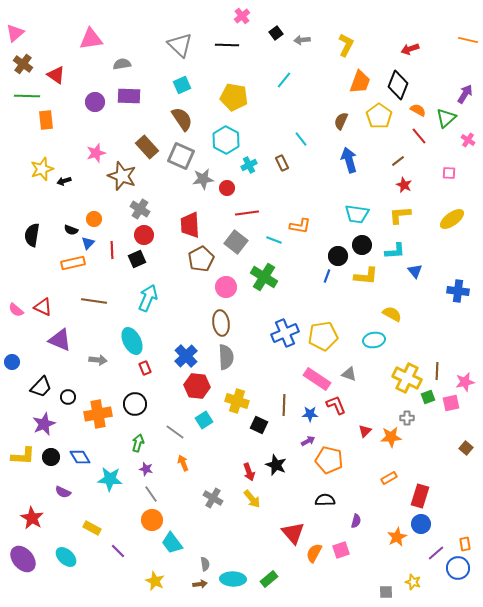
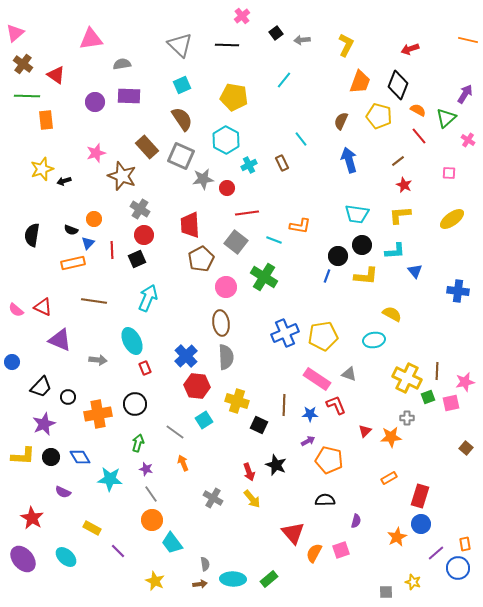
yellow pentagon at (379, 116): rotated 20 degrees counterclockwise
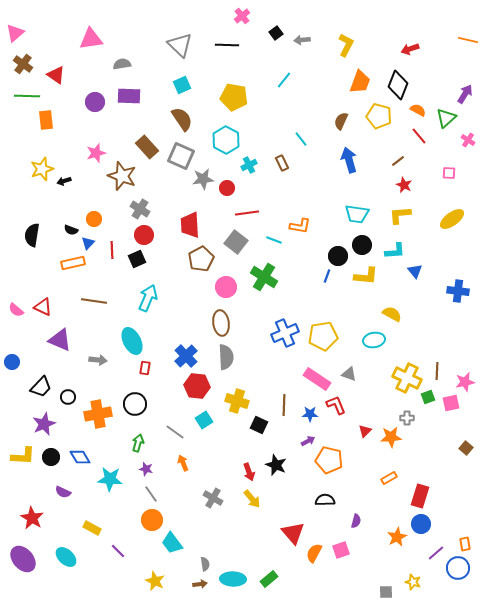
red rectangle at (145, 368): rotated 32 degrees clockwise
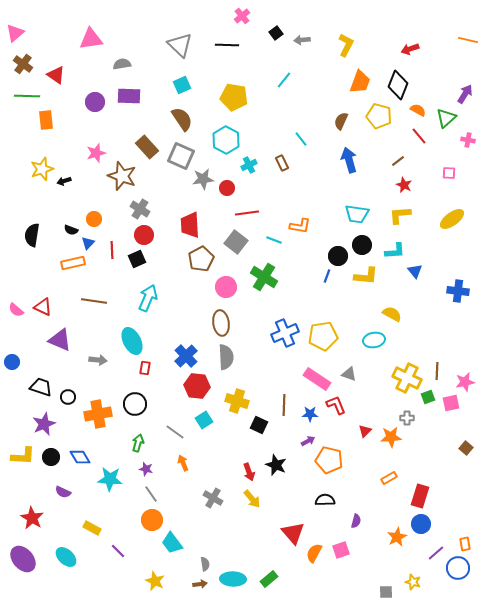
pink cross at (468, 140): rotated 24 degrees counterclockwise
black trapezoid at (41, 387): rotated 115 degrees counterclockwise
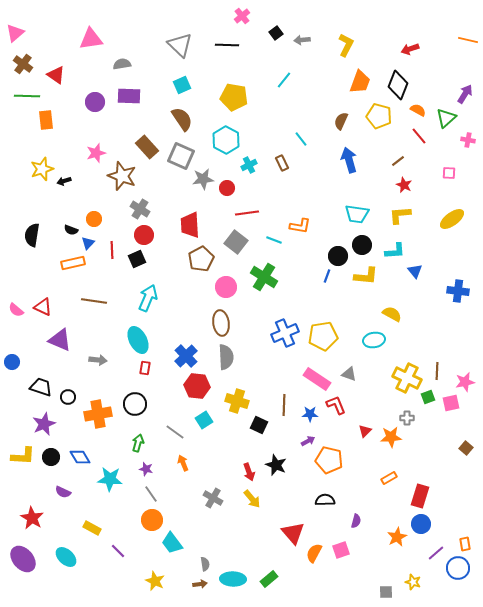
cyan ellipse at (132, 341): moved 6 px right, 1 px up
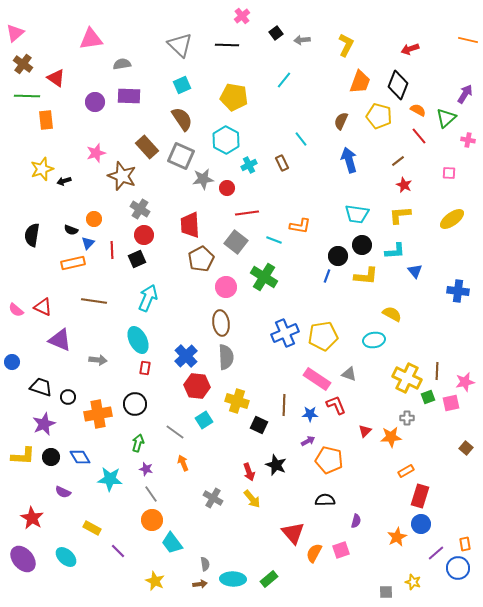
red triangle at (56, 75): moved 3 px down
orange rectangle at (389, 478): moved 17 px right, 7 px up
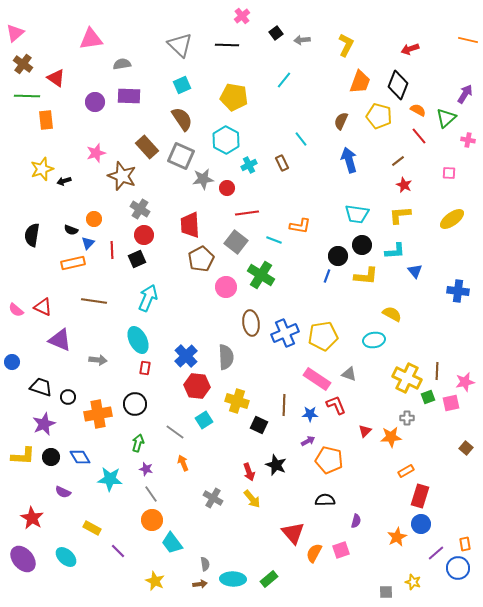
green cross at (264, 277): moved 3 px left, 2 px up
brown ellipse at (221, 323): moved 30 px right
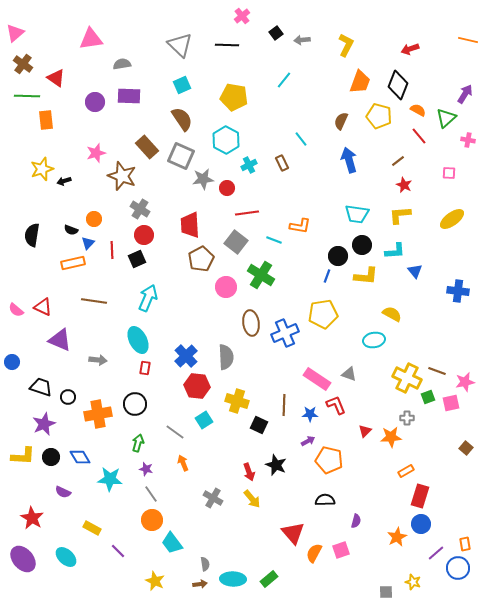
yellow pentagon at (323, 336): moved 22 px up
brown line at (437, 371): rotated 72 degrees counterclockwise
